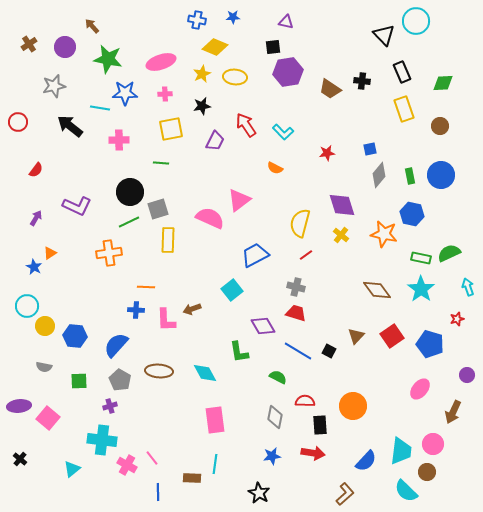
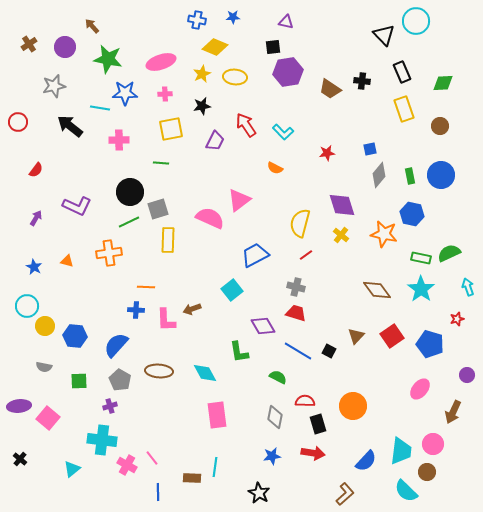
orange triangle at (50, 253): moved 17 px right, 8 px down; rotated 48 degrees clockwise
pink rectangle at (215, 420): moved 2 px right, 5 px up
black rectangle at (320, 425): moved 2 px left, 1 px up; rotated 12 degrees counterclockwise
cyan line at (215, 464): moved 3 px down
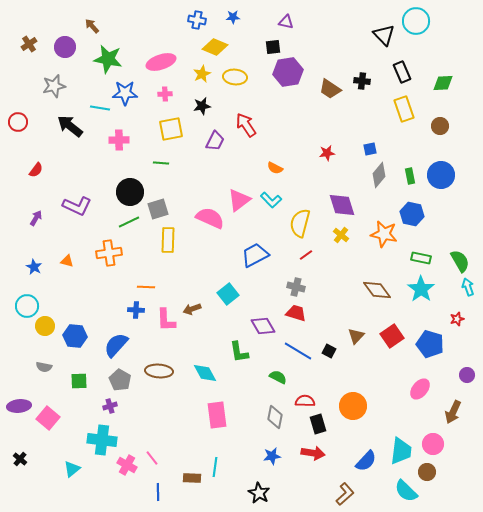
cyan L-shape at (283, 132): moved 12 px left, 68 px down
green semicircle at (449, 253): moved 11 px right, 8 px down; rotated 85 degrees clockwise
cyan square at (232, 290): moved 4 px left, 4 px down
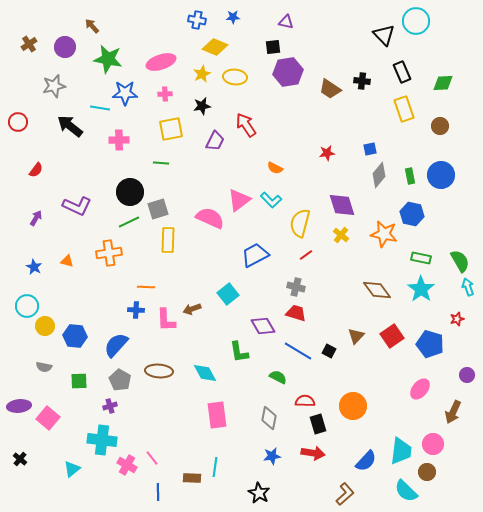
gray diamond at (275, 417): moved 6 px left, 1 px down
